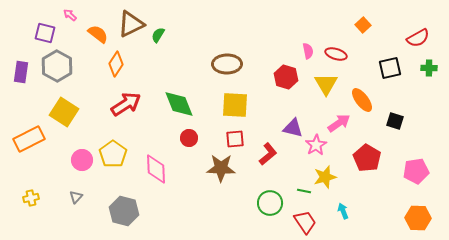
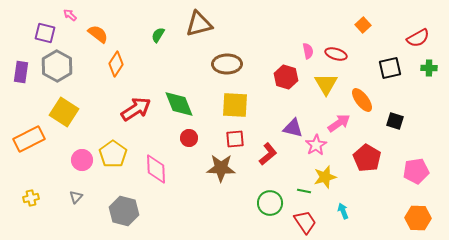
brown triangle at (131, 24): moved 68 px right; rotated 12 degrees clockwise
red arrow at (126, 104): moved 10 px right, 5 px down
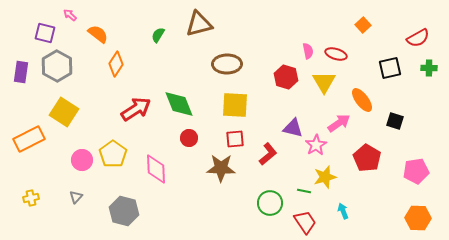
yellow triangle at (326, 84): moved 2 px left, 2 px up
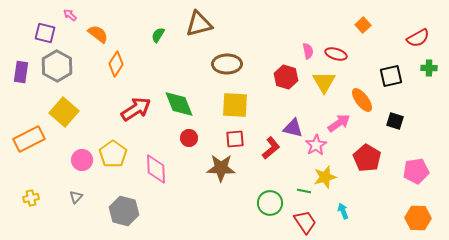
black square at (390, 68): moved 1 px right, 8 px down
yellow square at (64, 112): rotated 8 degrees clockwise
red L-shape at (268, 154): moved 3 px right, 6 px up
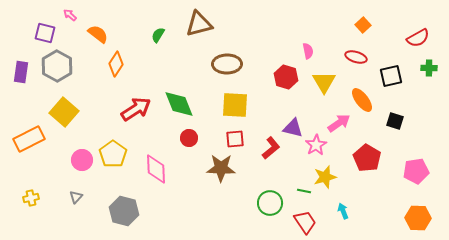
red ellipse at (336, 54): moved 20 px right, 3 px down
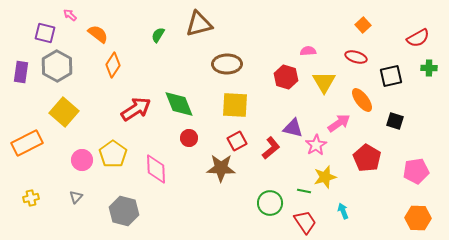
pink semicircle at (308, 51): rotated 84 degrees counterclockwise
orange diamond at (116, 64): moved 3 px left, 1 px down
orange rectangle at (29, 139): moved 2 px left, 4 px down
red square at (235, 139): moved 2 px right, 2 px down; rotated 24 degrees counterclockwise
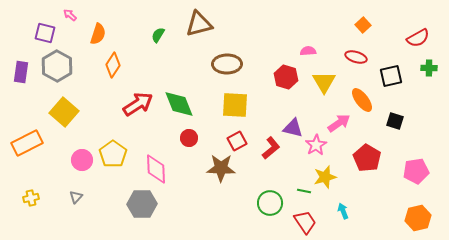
orange semicircle at (98, 34): rotated 70 degrees clockwise
red arrow at (136, 109): moved 2 px right, 5 px up
gray hexagon at (124, 211): moved 18 px right, 7 px up; rotated 16 degrees counterclockwise
orange hexagon at (418, 218): rotated 15 degrees counterclockwise
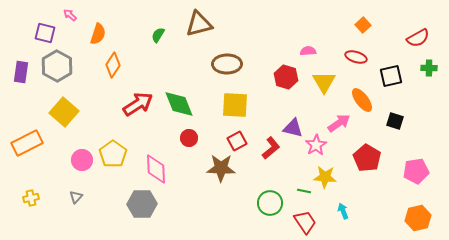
yellow star at (325, 177): rotated 20 degrees clockwise
